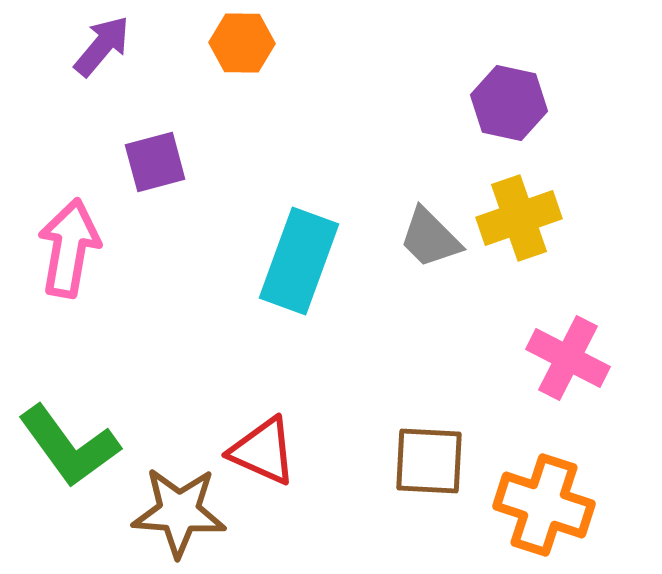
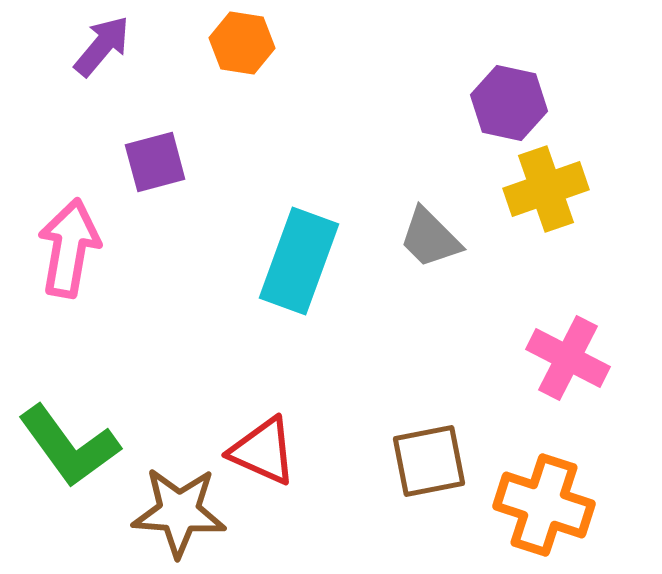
orange hexagon: rotated 8 degrees clockwise
yellow cross: moved 27 px right, 29 px up
brown square: rotated 14 degrees counterclockwise
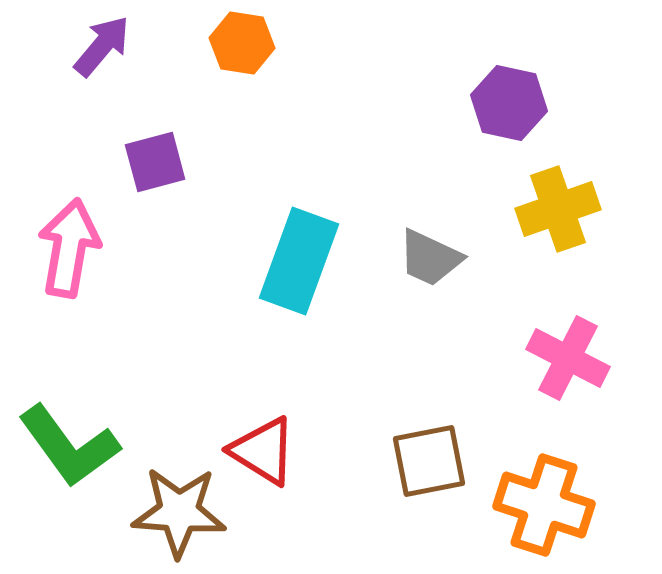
yellow cross: moved 12 px right, 20 px down
gray trapezoid: moved 20 px down; rotated 20 degrees counterclockwise
red triangle: rotated 8 degrees clockwise
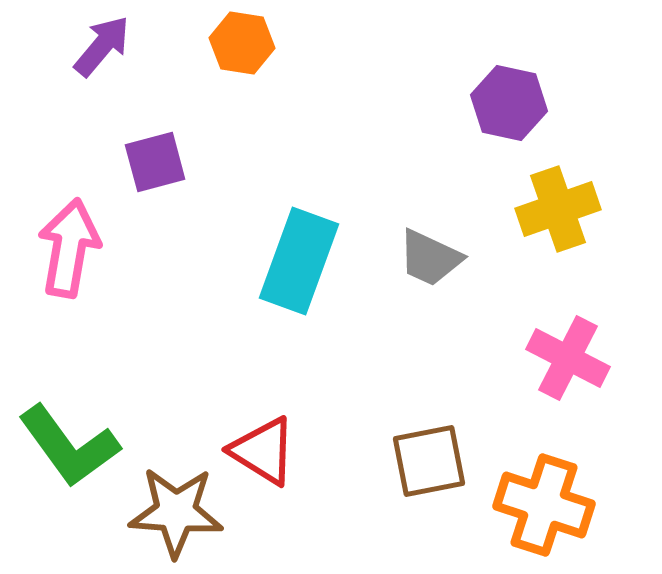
brown star: moved 3 px left
